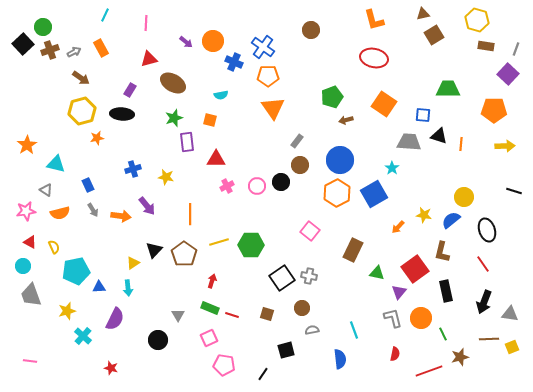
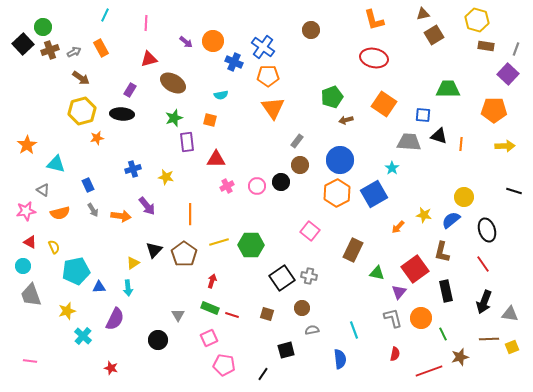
gray triangle at (46, 190): moved 3 px left
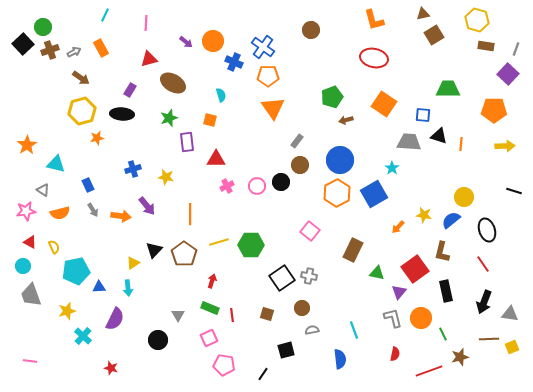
cyan semicircle at (221, 95): rotated 96 degrees counterclockwise
green star at (174, 118): moved 5 px left
red line at (232, 315): rotated 64 degrees clockwise
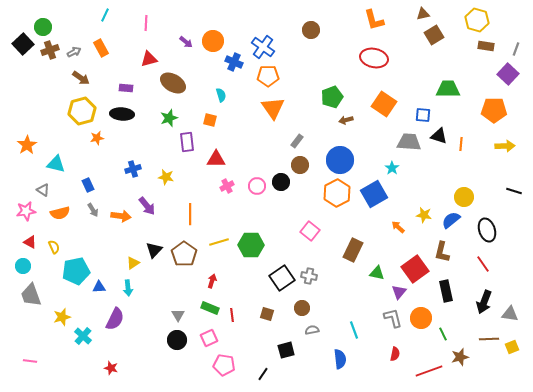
purple rectangle at (130, 90): moved 4 px left, 2 px up; rotated 64 degrees clockwise
orange arrow at (398, 227): rotated 88 degrees clockwise
yellow star at (67, 311): moved 5 px left, 6 px down
black circle at (158, 340): moved 19 px right
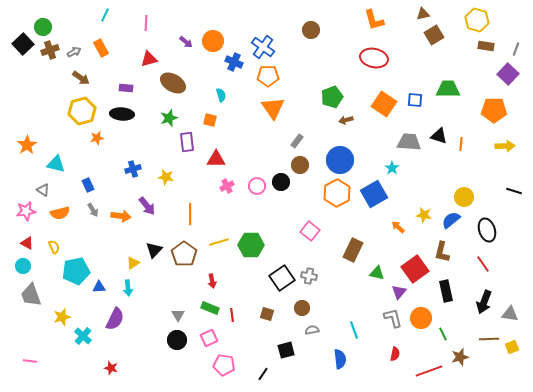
blue square at (423, 115): moved 8 px left, 15 px up
red triangle at (30, 242): moved 3 px left, 1 px down
red arrow at (212, 281): rotated 152 degrees clockwise
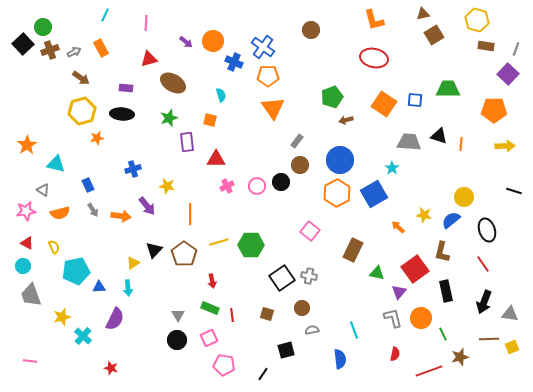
yellow star at (166, 177): moved 1 px right, 9 px down
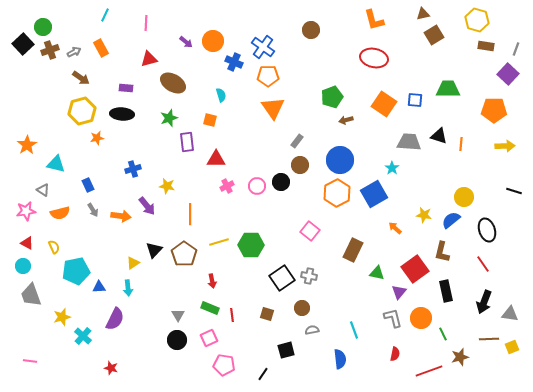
orange arrow at (398, 227): moved 3 px left, 1 px down
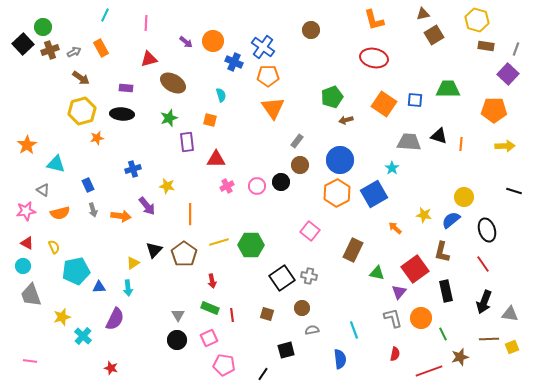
gray arrow at (93, 210): rotated 16 degrees clockwise
